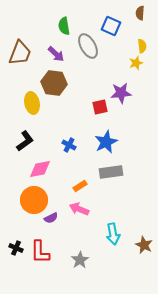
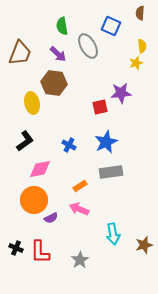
green semicircle: moved 2 px left
purple arrow: moved 2 px right
brown star: rotated 30 degrees clockwise
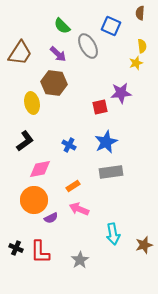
green semicircle: rotated 36 degrees counterclockwise
brown trapezoid: rotated 12 degrees clockwise
orange rectangle: moved 7 px left
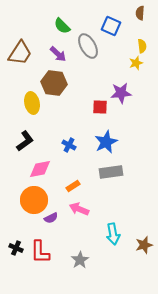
red square: rotated 14 degrees clockwise
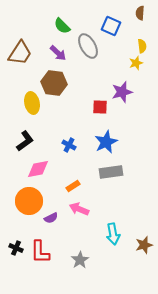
purple arrow: moved 1 px up
purple star: moved 1 px right, 1 px up; rotated 10 degrees counterclockwise
pink diamond: moved 2 px left
orange circle: moved 5 px left, 1 px down
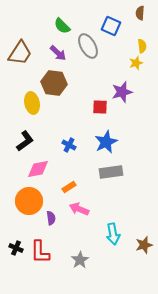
orange rectangle: moved 4 px left, 1 px down
purple semicircle: rotated 72 degrees counterclockwise
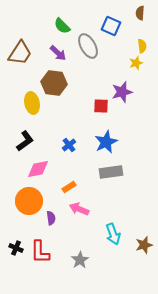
red square: moved 1 px right, 1 px up
blue cross: rotated 24 degrees clockwise
cyan arrow: rotated 10 degrees counterclockwise
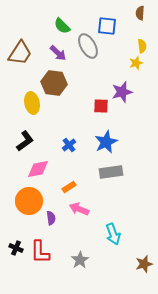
blue square: moved 4 px left; rotated 18 degrees counterclockwise
brown star: moved 19 px down
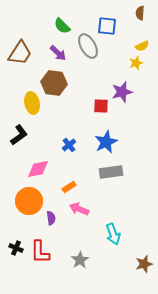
yellow semicircle: rotated 72 degrees clockwise
black L-shape: moved 6 px left, 6 px up
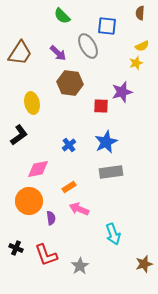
green semicircle: moved 10 px up
brown hexagon: moved 16 px right
red L-shape: moved 6 px right, 3 px down; rotated 20 degrees counterclockwise
gray star: moved 6 px down
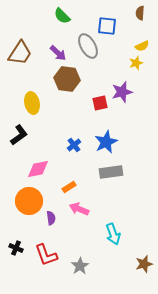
brown hexagon: moved 3 px left, 4 px up
red square: moved 1 px left, 3 px up; rotated 14 degrees counterclockwise
blue cross: moved 5 px right
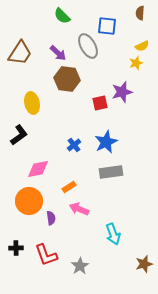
black cross: rotated 24 degrees counterclockwise
